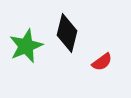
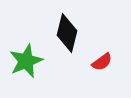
green star: moved 15 px down
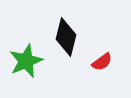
black diamond: moved 1 px left, 4 px down
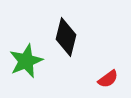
red semicircle: moved 6 px right, 17 px down
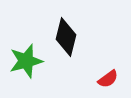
green star: rotated 8 degrees clockwise
